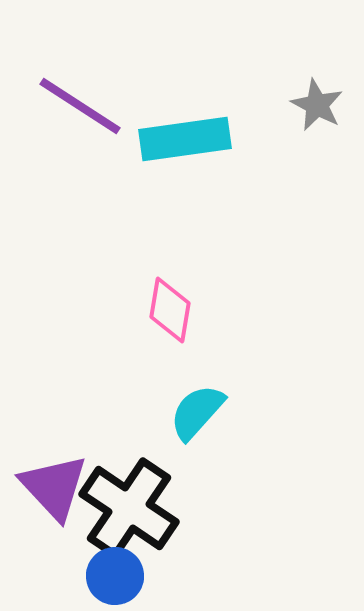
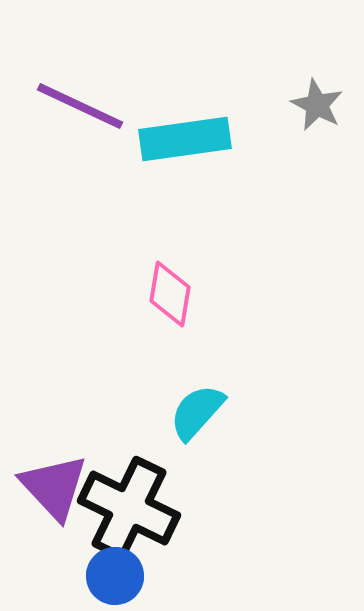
purple line: rotated 8 degrees counterclockwise
pink diamond: moved 16 px up
black cross: rotated 8 degrees counterclockwise
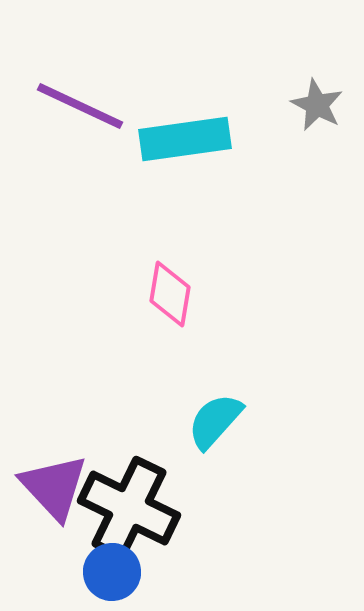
cyan semicircle: moved 18 px right, 9 px down
blue circle: moved 3 px left, 4 px up
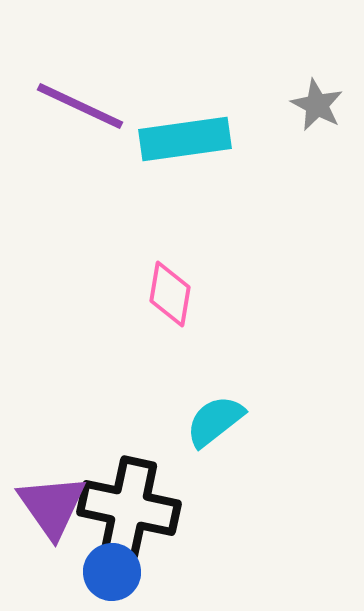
cyan semicircle: rotated 10 degrees clockwise
purple triangle: moved 2 px left, 19 px down; rotated 8 degrees clockwise
black cross: rotated 14 degrees counterclockwise
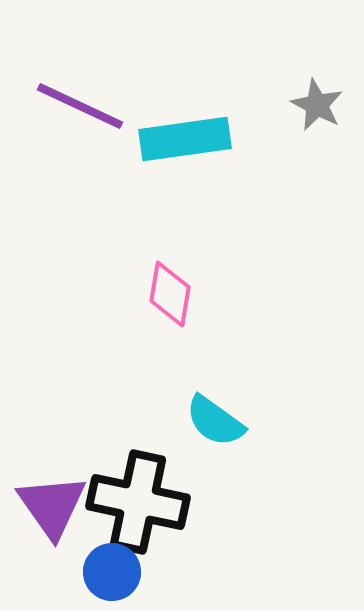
cyan semicircle: rotated 106 degrees counterclockwise
black cross: moved 9 px right, 6 px up
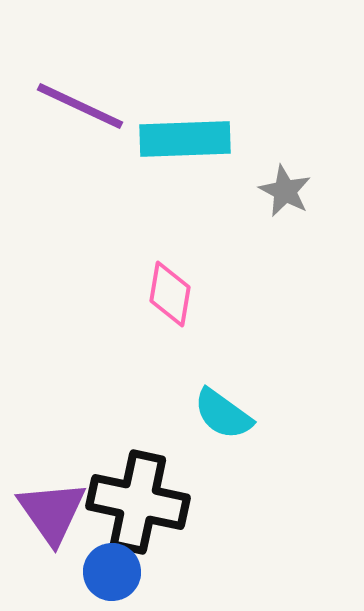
gray star: moved 32 px left, 86 px down
cyan rectangle: rotated 6 degrees clockwise
cyan semicircle: moved 8 px right, 7 px up
purple triangle: moved 6 px down
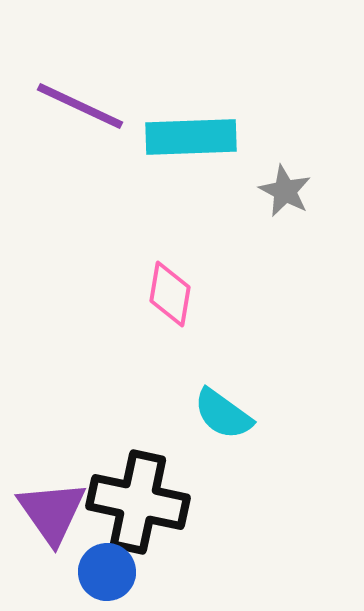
cyan rectangle: moved 6 px right, 2 px up
blue circle: moved 5 px left
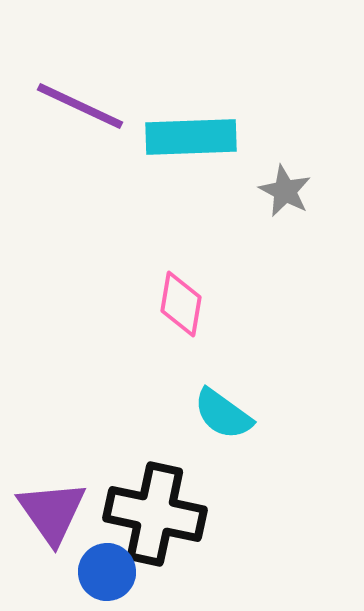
pink diamond: moved 11 px right, 10 px down
black cross: moved 17 px right, 12 px down
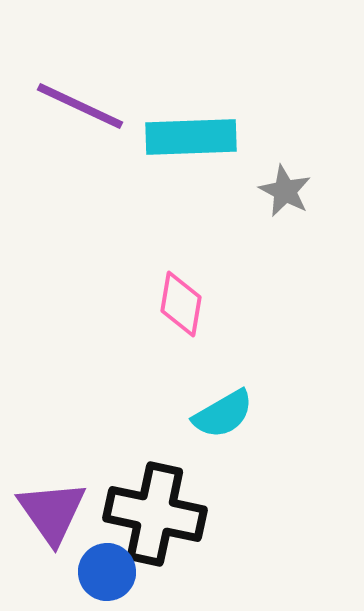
cyan semicircle: rotated 66 degrees counterclockwise
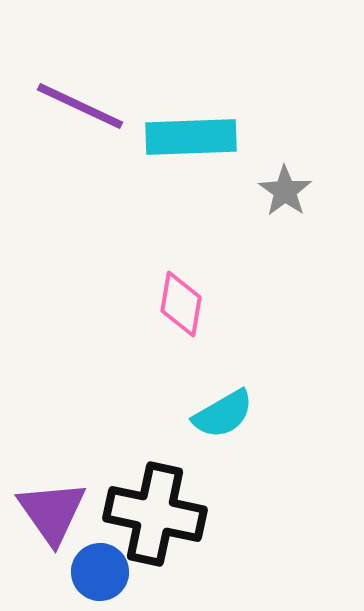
gray star: rotated 8 degrees clockwise
blue circle: moved 7 px left
